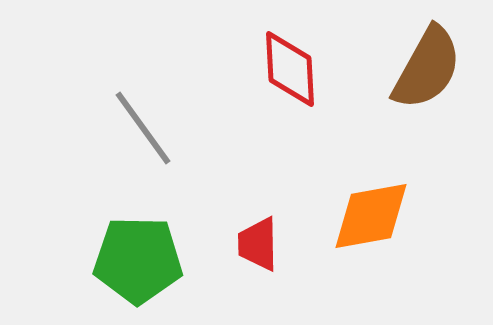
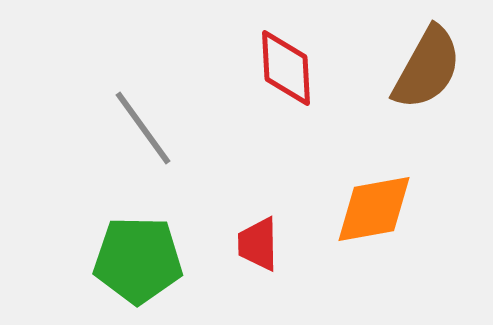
red diamond: moved 4 px left, 1 px up
orange diamond: moved 3 px right, 7 px up
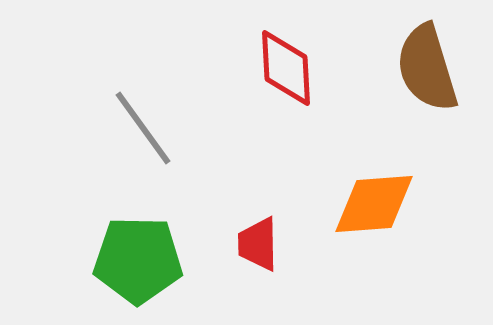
brown semicircle: rotated 134 degrees clockwise
orange diamond: moved 5 px up; rotated 6 degrees clockwise
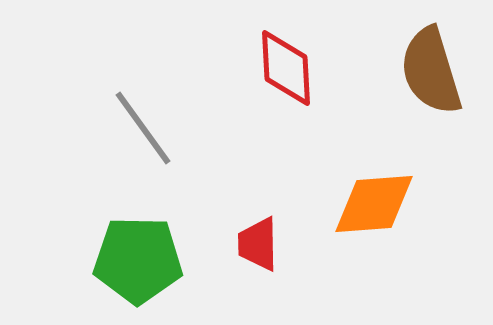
brown semicircle: moved 4 px right, 3 px down
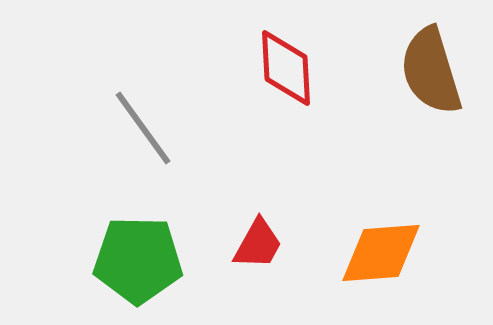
orange diamond: moved 7 px right, 49 px down
red trapezoid: rotated 150 degrees counterclockwise
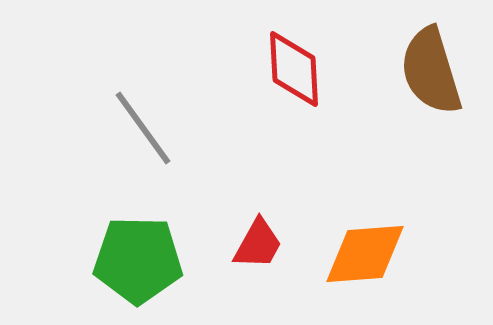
red diamond: moved 8 px right, 1 px down
orange diamond: moved 16 px left, 1 px down
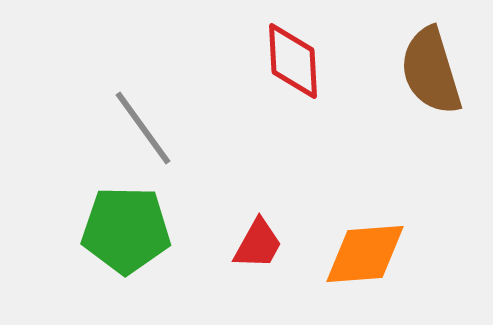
red diamond: moved 1 px left, 8 px up
green pentagon: moved 12 px left, 30 px up
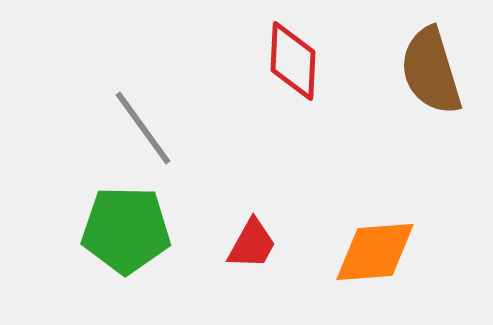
red diamond: rotated 6 degrees clockwise
red trapezoid: moved 6 px left
orange diamond: moved 10 px right, 2 px up
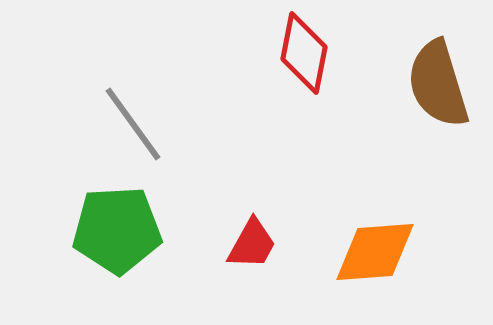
red diamond: moved 11 px right, 8 px up; rotated 8 degrees clockwise
brown semicircle: moved 7 px right, 13 px down
gray line: moved 10 px left, 4 px up
green pentagon: moved 9 px left; rotated 4 degrees counterclockwise
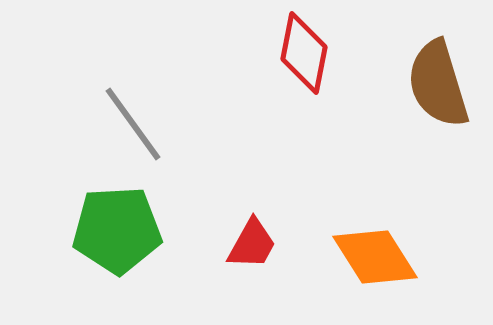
orange diamond: moved 5 px down; rotated 62 degrees clockwise
